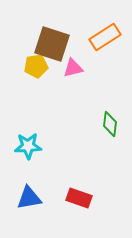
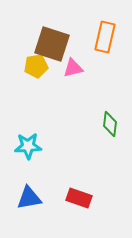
orange rectangle: rotated 44 degrees counterclockwise
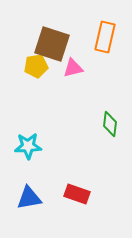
red rectangle: moved 2 px left, 4 px up
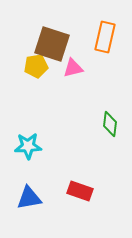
red rectangle: moved 3 px right, 3 px up
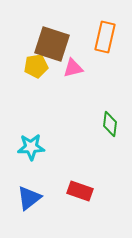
cyan star: moved 3 px right, 1 px down
blue triangle: rotated 28 degrees counterclockwise
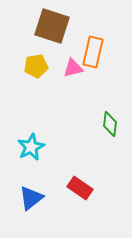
orange rectangle: moved 12 px left, 15 px down
brown square: moved 18 px up
cyan star: rotated 24 degrees counterclockwise
red rectangle: moved 3 px up; rotated 15 degrees clockwise
blue triangle: moved 2 px right
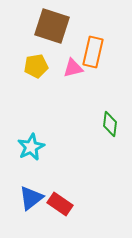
red rectangle: moved 20 px left, 16 px down
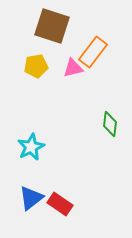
orange rectangle: rotated 24 degrees clockwise
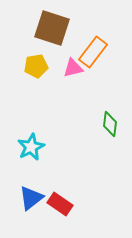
brown square: moved 2 px down
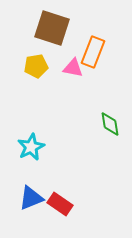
orange rectangle: rotated 16 degrees counterclockwise
pink triangle: rotated 25 degrees clockwise
green diamond: rotated 15 degrees counterclockwise
blue triangle: rotated 16 degrees clockwise
